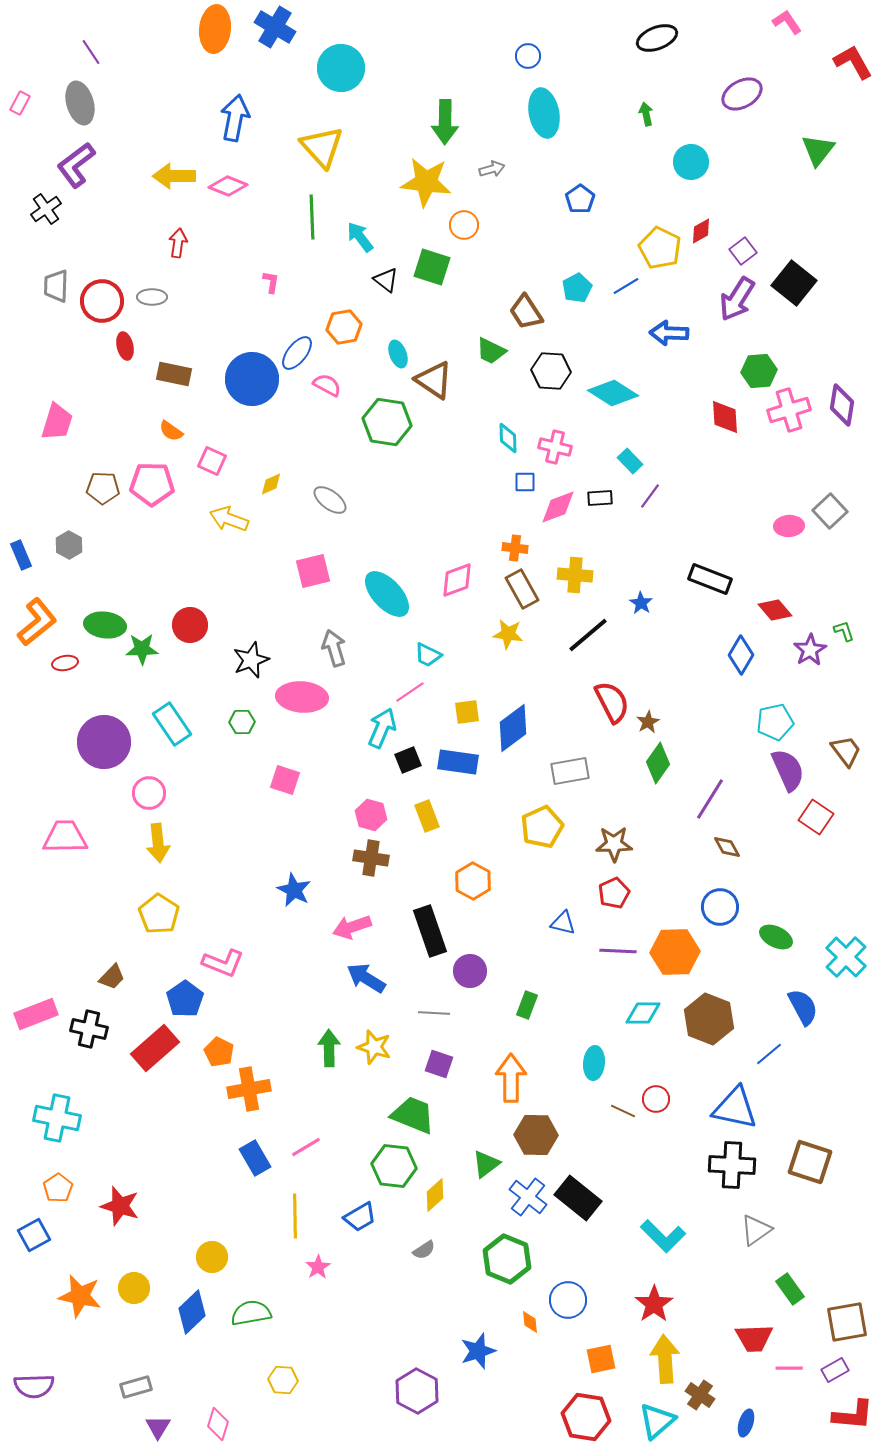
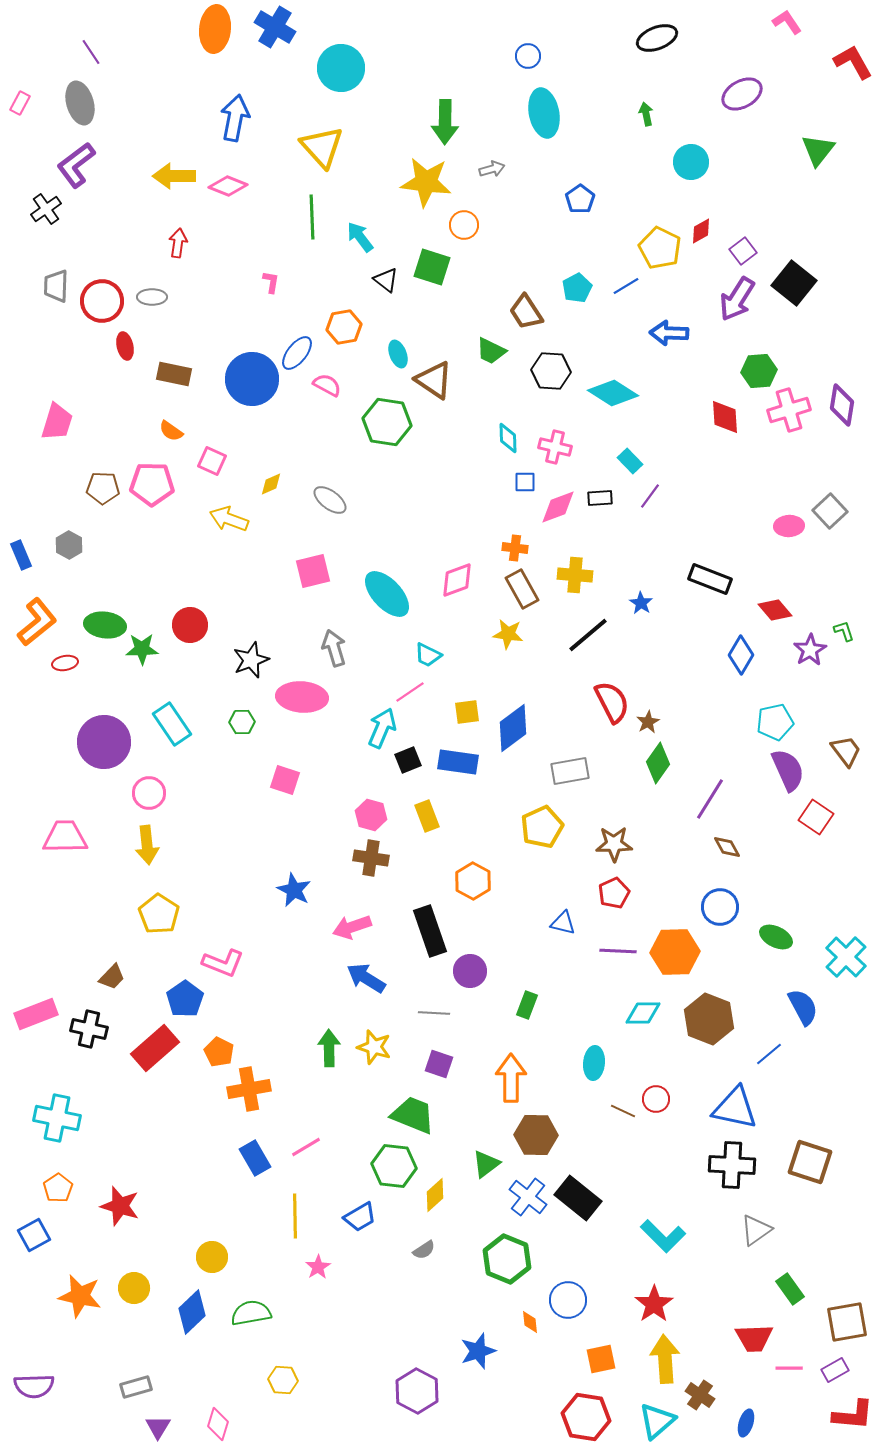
yellow arrow at (158, 843): moved 11 px left, 2 px down
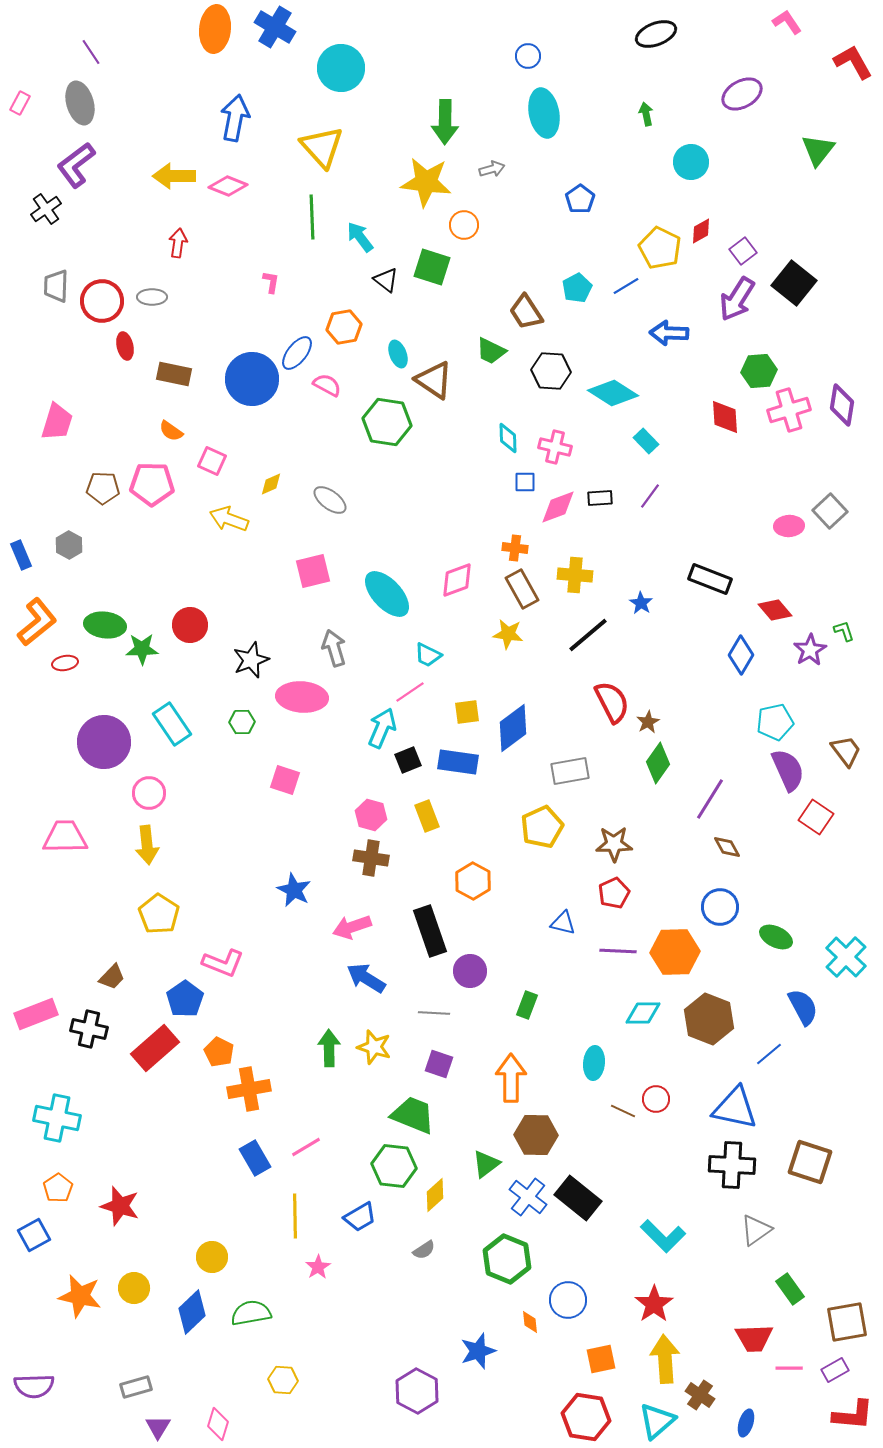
black ellipse at (657, 38): moved 1 px left, 4 px up
cyan rectangle at (630, 461): moved 16 px right, 20 px up
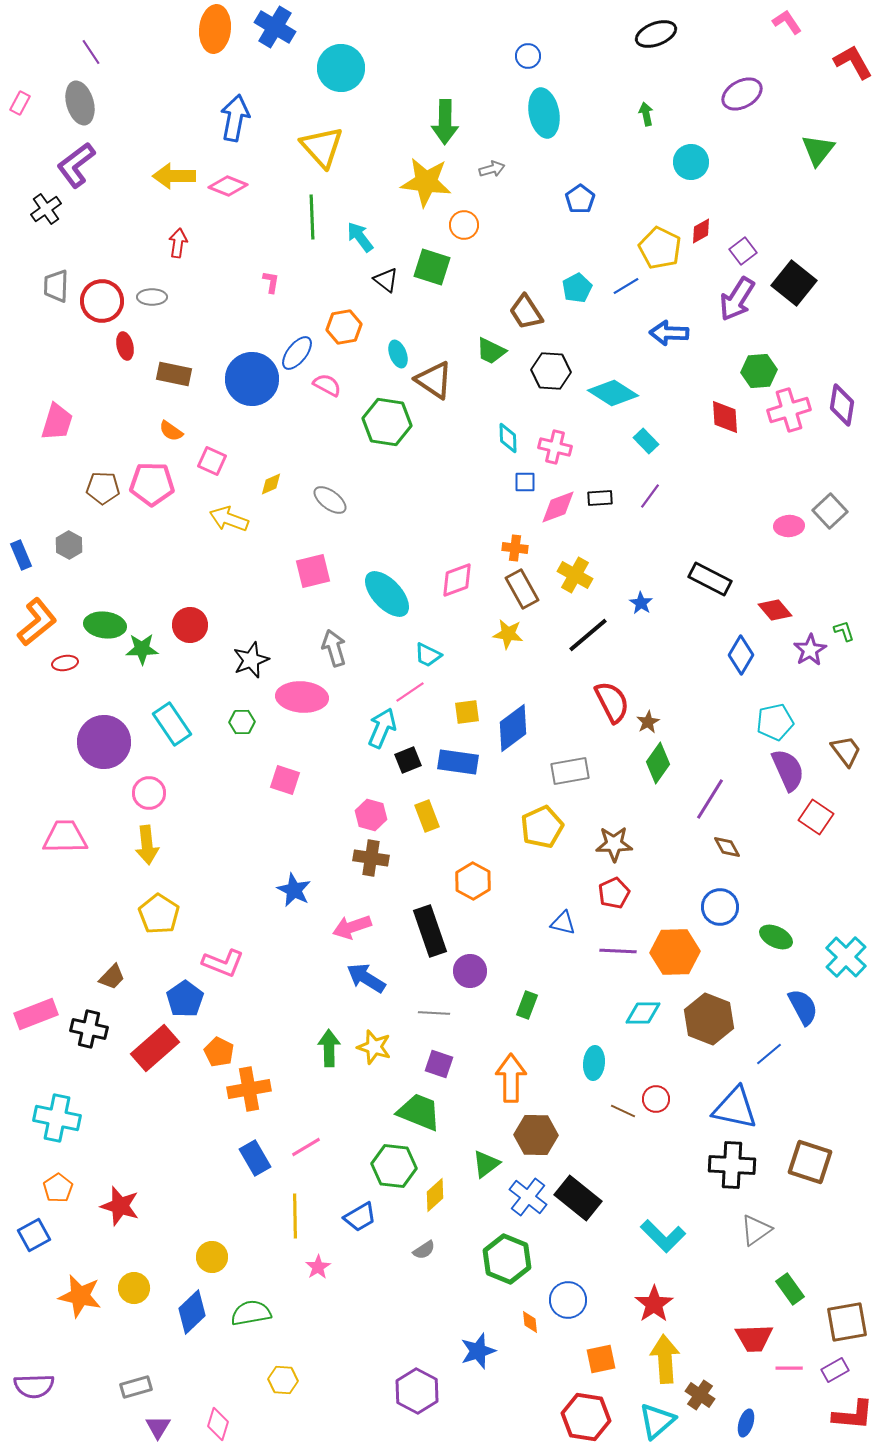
yellow cross at (575, 575): rotated 24 degrees clockwise
black rectangle at (710, 579): rotated 6 degrees clockwise
green trapezoid at (413, 1115): moved 6 px right, 3 px up
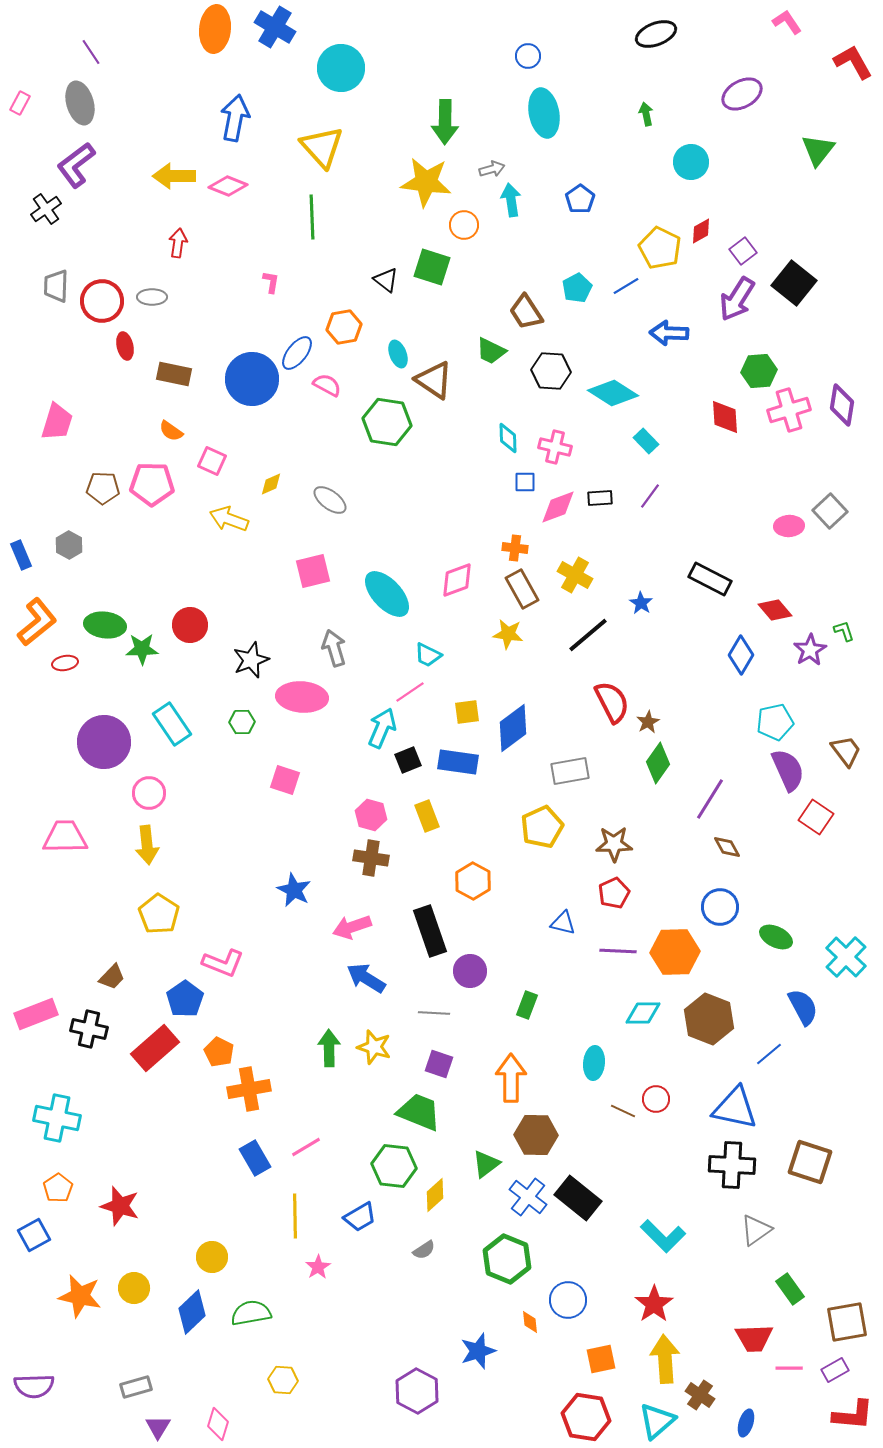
cyan arrow at (360, 237): moved 151 px right, 37 px up; rotated 28 degrees clockwise
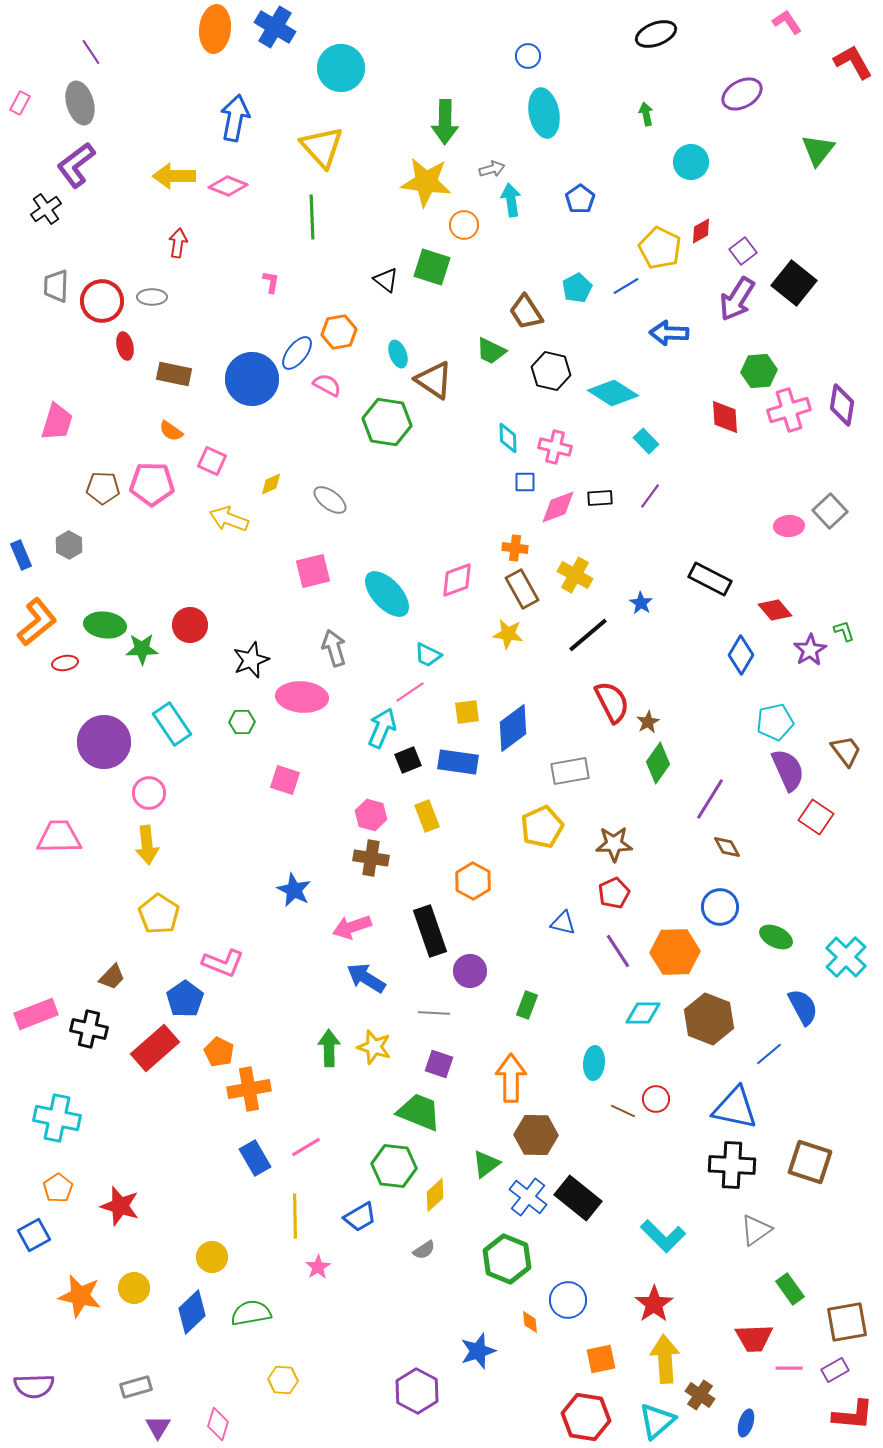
orange hexagon at (344, 327): moved 5 px left, 5 px down
black hexagon at (551, 371): rotated 9 degrees clockwise
pink trapezoid at (65, 837): moved 6 px left
purple line at (618, 951): rotated 54 degrees clockwise
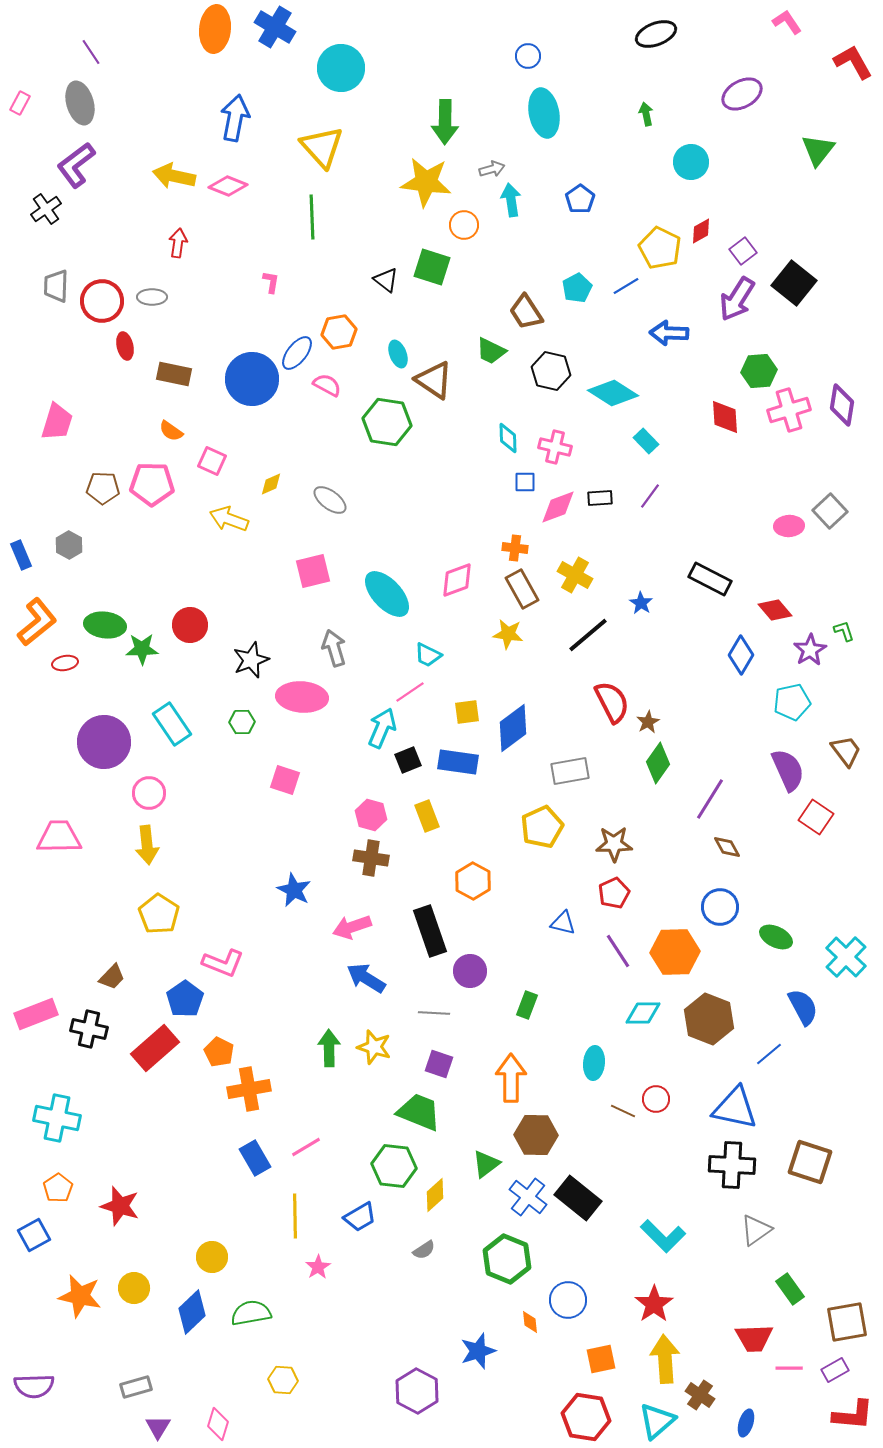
yellow arrow at (174, 176): rotated 12 degrees clockwise
cyan pentagon at (775, 722): moved 17 px right, 20 px up
